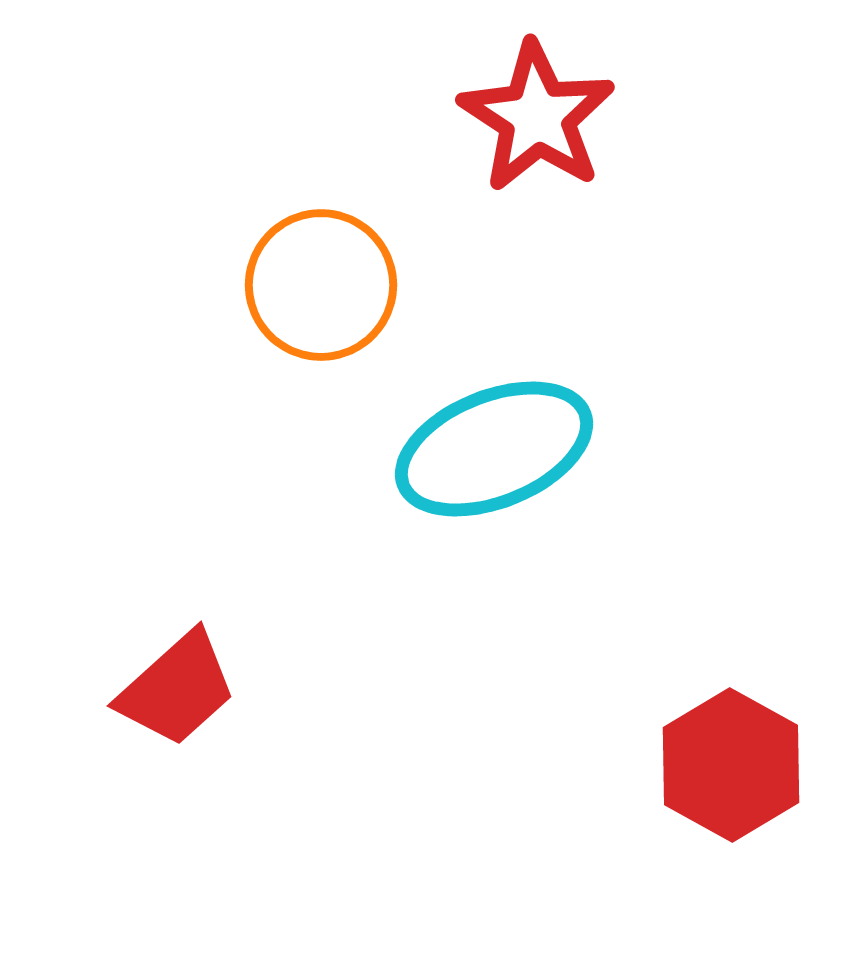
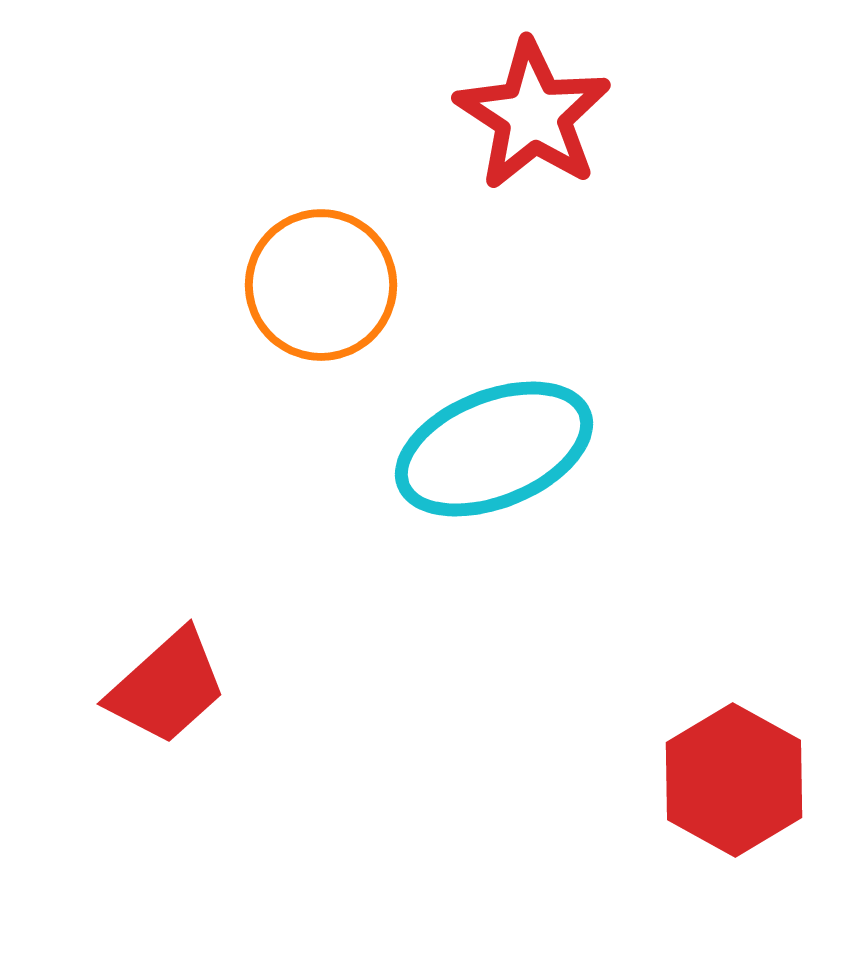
red star: moved 4 px left, 2 px up
red trapezoid: moved 10 px left, 2 px up
red hexagon: moved 3 px right, 15 px down
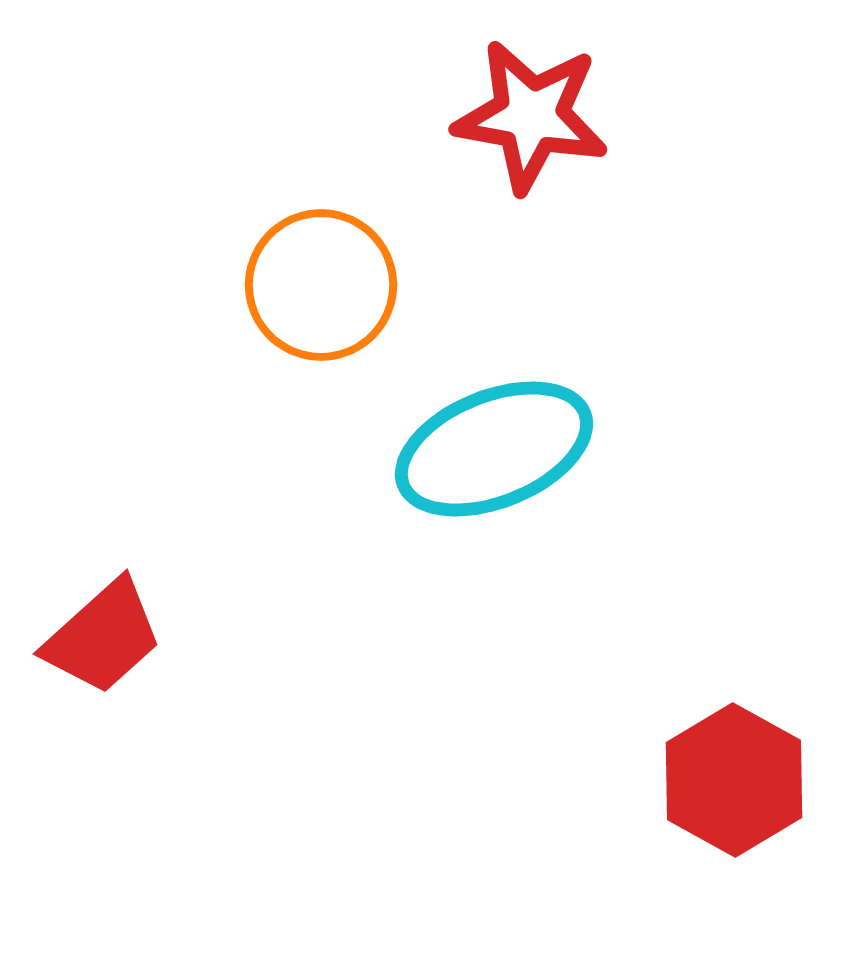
red star: moved 2 px left, 1 px down; rotated 23 degrees counterclockwise
red trapezoid: moved 64 px left, 50 px up
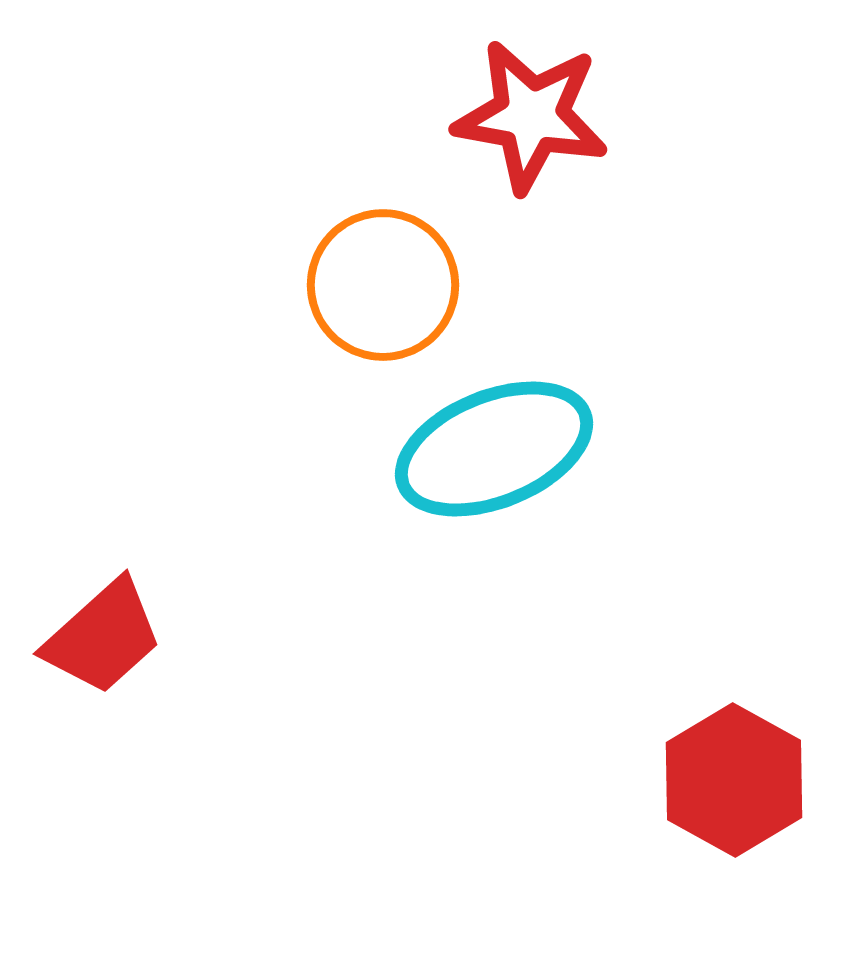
orange circle: moved 62 px right
